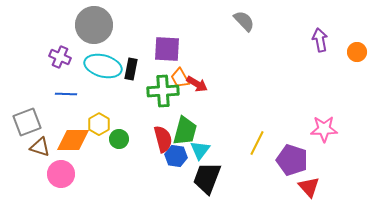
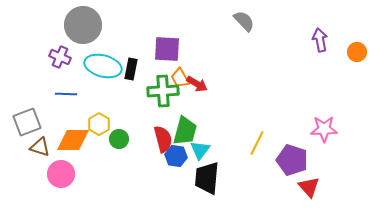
gray circle: moved 11 px left
black trapezoid: rotated 16 degrees counterclockwise
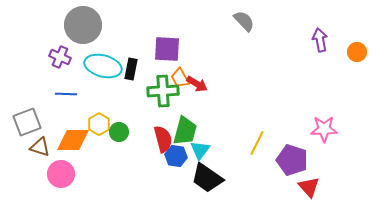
green circle: moved 7 px up
black trapezoid: rotated 60 degrees counterclockwise
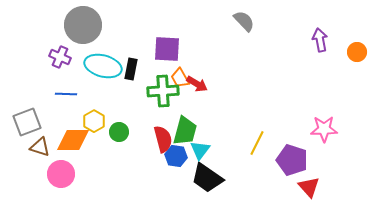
yellow hexagon: moved 5 px left, 3 px up
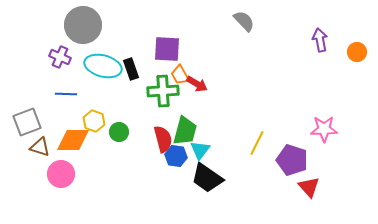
black rectangle: rotated 30 degrees counterclockwise
orange trapezoid: moved 3 px up
yellow hexagon: rotated 10 degrees counterclockwise
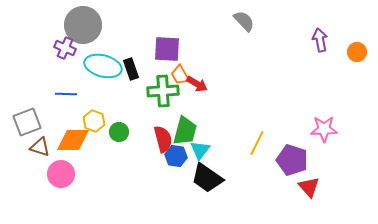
purple cross: moved 5 px right, 9 px up
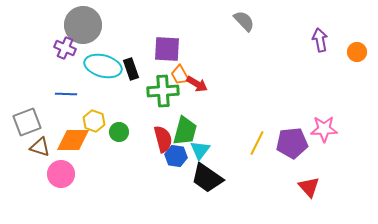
purple pentagon: moved 17 px up; rotated 24 degrees counterclockwise
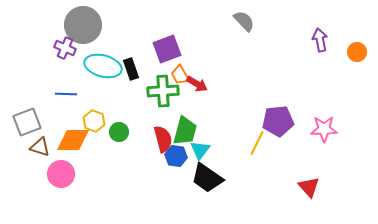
purple square: rotated 24 degrees counterclockwise
purple pentagon: moved 14 px left, 22 px up
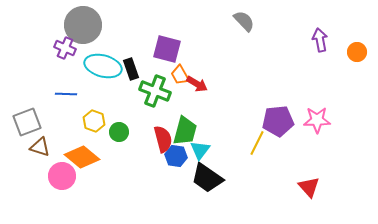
purple square: rotated 36 degrees clockwise
green cross: moved 8 px left; rotated 24 degrees clockwise
pink star: moved 7 px left, 9 px up
orange diamond: moved 9 px right, 17 px down; rotated 40 degrees clockwise
pink circle: moved 1 px right, 2 px down
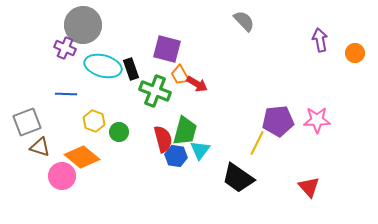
orange circle: moved 2 px left, 1 px down
black trapezoid: moved 31 px right
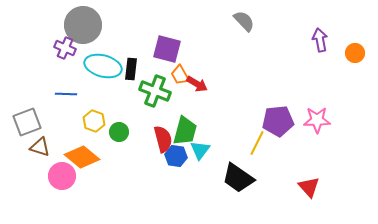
black rectangle: rotated 25 degrees clockwise
